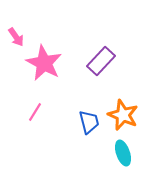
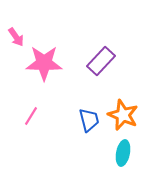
pink star: rotated 27 degrees counterclockwise
pink line: moved 4 px left, 4 px down
blue trapezoid: moved 2 px up
cyan ellipse: rotated 30 degrees clockwise
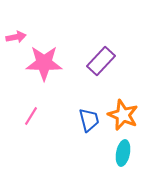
pink arrow: rotated 66 degrees counterclockwise
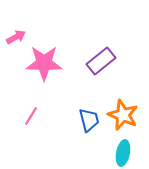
pink arrow: rotated 18 degrees counterclockwise
purple rectangle: rotated 8 degrees clockwise
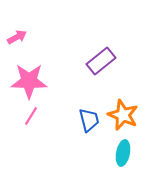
pink arrow: moved 1 px right
pink star: moved 15 px left, 18 px down
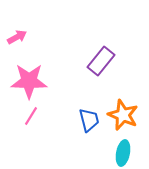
purple rectangle: rotated 12 degrees counterclockwise
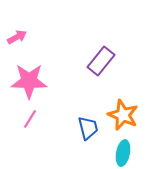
pink line: moved 1 px left, 3 px down
blue trapezoid: moved 1 px left, 8 px down
